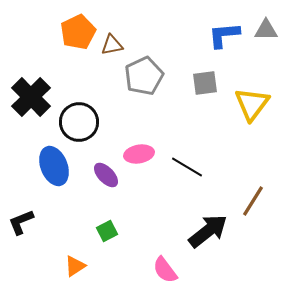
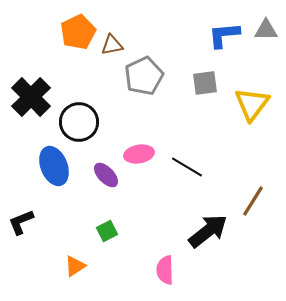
pink semicircle: rotated 36 degrees clockwise
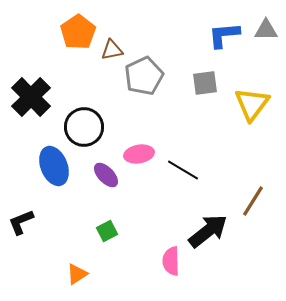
orange pentagon: rotated 8 degrees counterclockwise
brown triangle: moved 5 px down
black circle: moved 5 px right, 5 px down
black line: moved 4 px left, 3 px down
orange triangle: moved 2 px right, 8 px down
pink semicircle: moved 6 px right, 9 px up
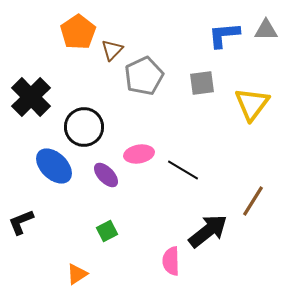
brown triangle: rotated 35 degrees counterclockwise
gray square: moved 3 px left
blue ellipse: rotated 24 degrees counterclockwise
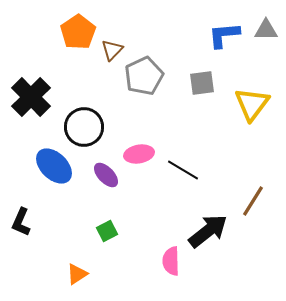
black L-shape: rotated 44 degrees counterclockwise
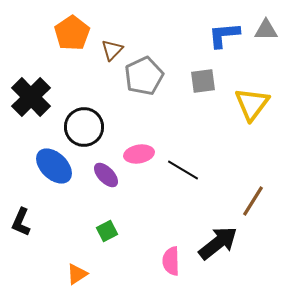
orange pentagon: moved 6 px left, 1 px down
gray square: moved 1 px right, 2 px up
black arrow: moved 10 px right, 12 px down
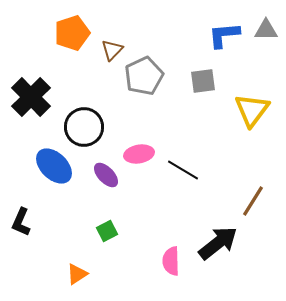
orange pentagon: rotated 16 degrees clockwise
yellow triangle: moved 6 px down
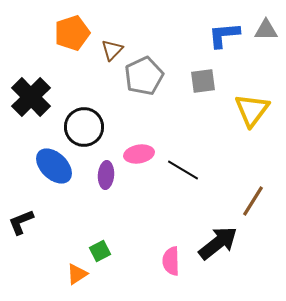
purple ellipse: rotated 48 degrees clockwise
black L-shape: rotated 44 degrees clockwise
green square: moved 7 px left, 20 px down
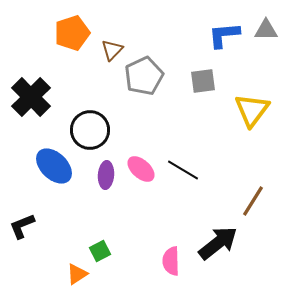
black circle: moved 6 px right, 3 px down
pink ellipse: moved 2 px right, 15 px down; rotated 52 degrees clockwise
black L-shape: moved 1 px right, 4 px down
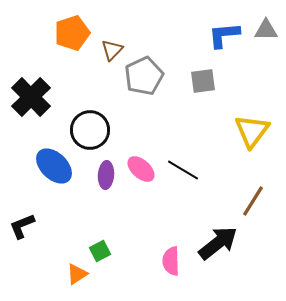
yellow triangle: moved 21 px down
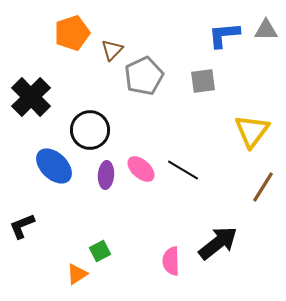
brown line: moved 10 px right, 14 px up
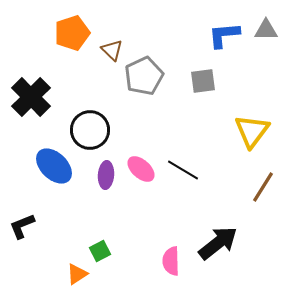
brown triangle: rotated 30 degrees counterclockwise
